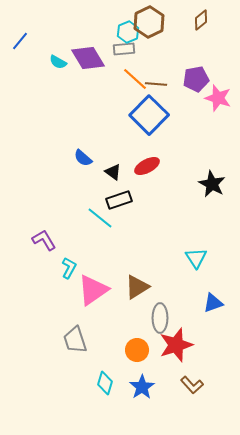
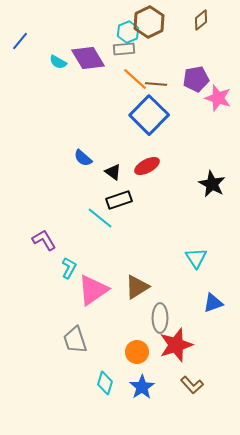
orange circle: moved 2 px down
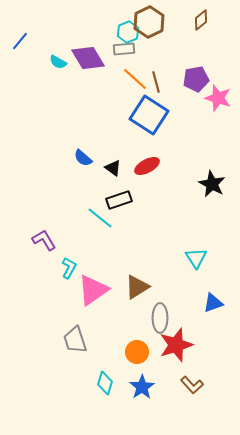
brown line: moved 2 px up; rotated 70 degrees clockwise
blue square: rotated 12 degrees counterclockwise
black triangle: moved 4 px up
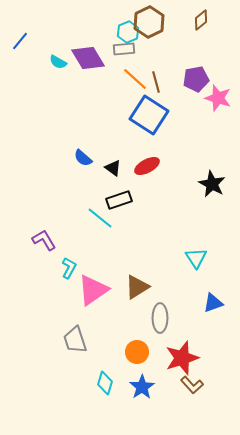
red star: moved 6 px right, 13 px down
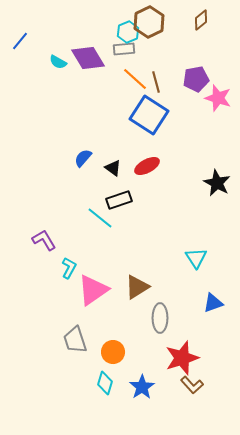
blue semicircle: rotated 90 degrees clockwise
black star: moved 5 px right, 1 px up
orange circle: moved 24 px left
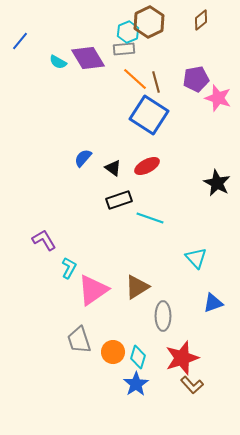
cyan line: moved 50 px right; rotated 20 degrees counterclockwise
cyan triangle: rotated 10 degrees counterclockwise
gray ellipse: moved 3 px right, 2 px up
gray trapezoid: moved 4 px right
cyan diamond: moved 33 px right, 26 px up
blue star: moved 6 px left, 3 px up
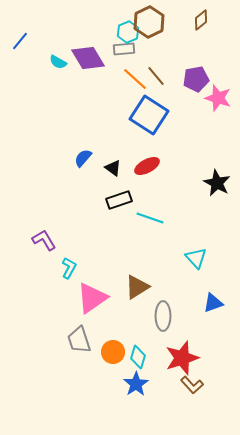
brown line: moved 6 px up; rotated 25 degrees counterclockwise
pink triangle: moved 1 px left, 8 px down
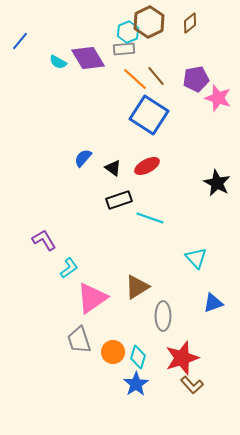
brown diamond: moved 11 px left, 3 px down
cyan L-shape: rotated 25 degrees clockwise
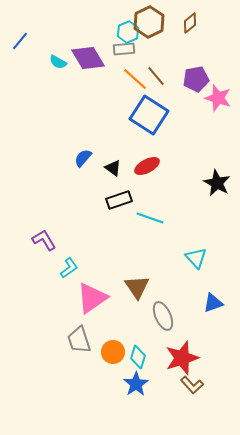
brown triangle: rotated 32 degrees counterclockwise
gray ellipse: rotated 24 degrees counterclockwise
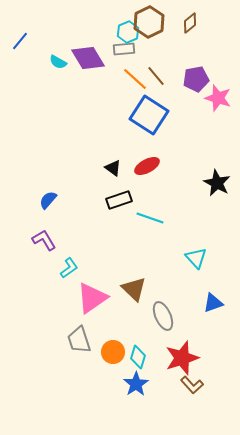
blue semicircle: moved 35 px left, 42 px down
brown triangle: moved 3 px left, 2 px down; rotated 12 degrees counterclockwise
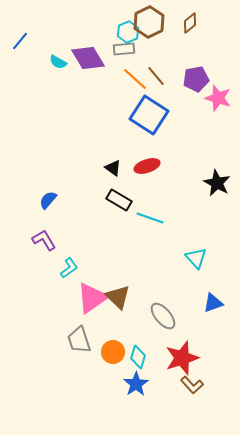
red ellipse: rotated 10 degrees clockwise
black rectangle: rotated 50 degrees clockwise
brown triangle: moved 16 px left, 8 px down
gray ellipse: rotated 16 degrees counterclockwise
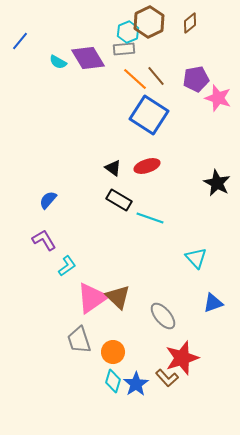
cyan L-shape: moved 2 px left, 2 px up
cyan diamond: moved 25 px left, 24 px down
brown L-shape: moved 25 px left, 7 px up
